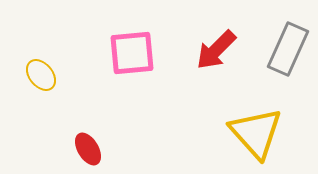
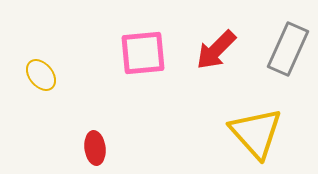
pink square: moved 11 px right
red ellipse: moved 7 px right, 1 px up; rotated 24 degrees clockwise
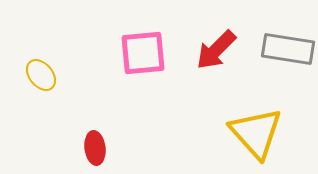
gray rectangle: rotated 75 degrees clockwise
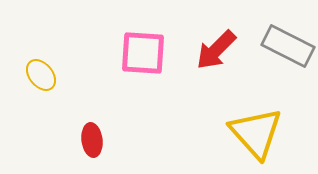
gray rectangle: moved 3 px up; rotated 18 degrees clockwise
pink square: rotated 9 degrees clockwise
red ellipse: moved 3 px left, 8 px up
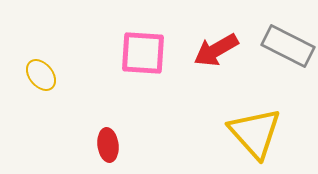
red arrow: rotated 15 degrees clockwise
yellow triangle: moved 1 px left
red ellipse: moved 16 px right, 5 px down
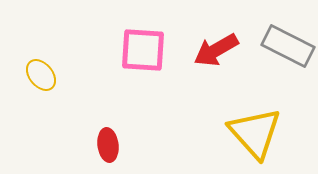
pink square: moved 3 px up
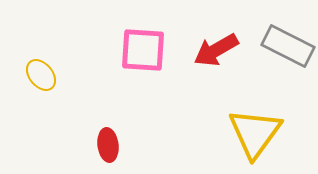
yellow triangle: rotated 18 degrees clockwise
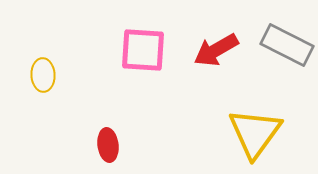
gray rectangle: moved 1 px left, 1 px up
yellow ellipse: moved 2 px right; rotated 36 degrees clockwise
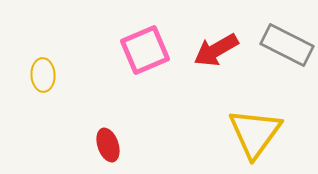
pink square: moved 2 px right; rotated 27 degrees counterclockwise
red ellipse: rotated 12 degrees counterclockwise
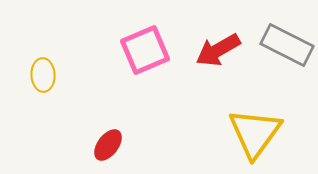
red arrow: moved 2 px right
red ellipse: rotated 56 degrees clockwise
